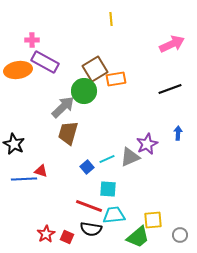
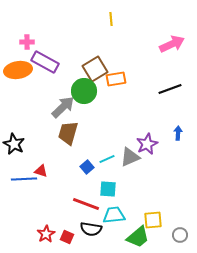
pink cross: moved 5 px left, 2 px down
red line: moved 3 px left, 2 px up
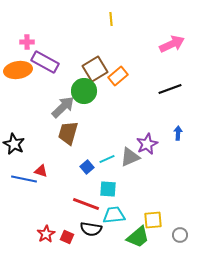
orange rectangle: moved 2 px right, 3 px up; rotated 30 degrees counterclockwise
blue line: rotated 15 degrees clockwise
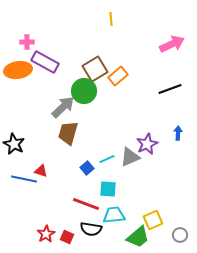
blue square: moved 1 px down
yellow square: rotated 18 degrees counterclockwise
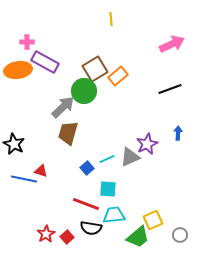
black semicircle: moved 1 px up
red square: rotated 24 degrees clockwise
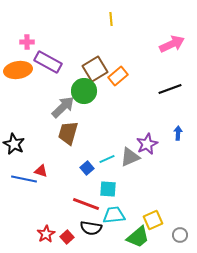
purple rectangle: moved 3 px right
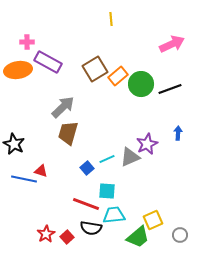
green circle: moved 57 px right, 7 px up
cyan square: moved 1 px left, 2 px down
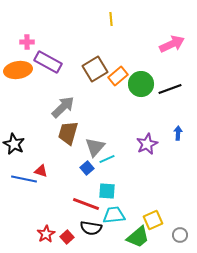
gray triangle: moved 35 px left, 10 px up; rotated 25 degrees counterclockwise
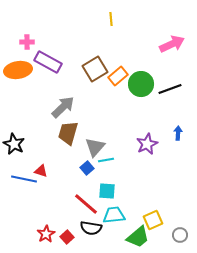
cyan line: moved 1 px left, 1 px down; rotated 14 degrees clockwise
red line: rotated 20 degrees clockwise
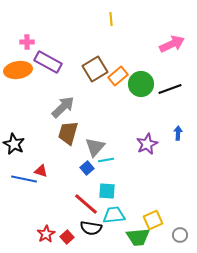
green trapezoid: rotated 35 degrees clockwise
